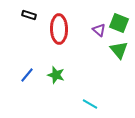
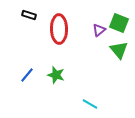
purple triangle: rotated 40 degrees clockwise
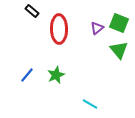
black rectangle: moved 3 px right, 4 px up; rotated 24 degrees clockwise
purple triangle: moved 2 px left, 2 px up
green star: rotated 30 degrees clockwise
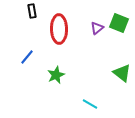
black rectangle: rotated 40 degrees clockwise
green triangle: moved 3 px right, 23 px down; rotated 12 degrees counterclockwise
blue line: moved 18 px up
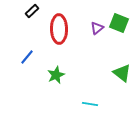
black rectangle: rotated 56 degrees clockwise
cyan line: rotated 21 degrees counterclockwise
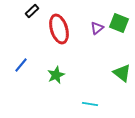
red ellipse: rotated 16 degrees counterclockwise
blue line: moved 6 px left, 8 px down
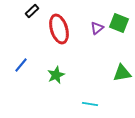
green triangle: rotated 48 degrees counterclockwise
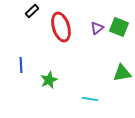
green square: moved 4 px down
red ellipse: moved 2 px right, 2 px up
blue line: rotated 42 degrees counterclockwise
green star: moved 7 px left, 5 px down
cyan line: moved 5 px up
